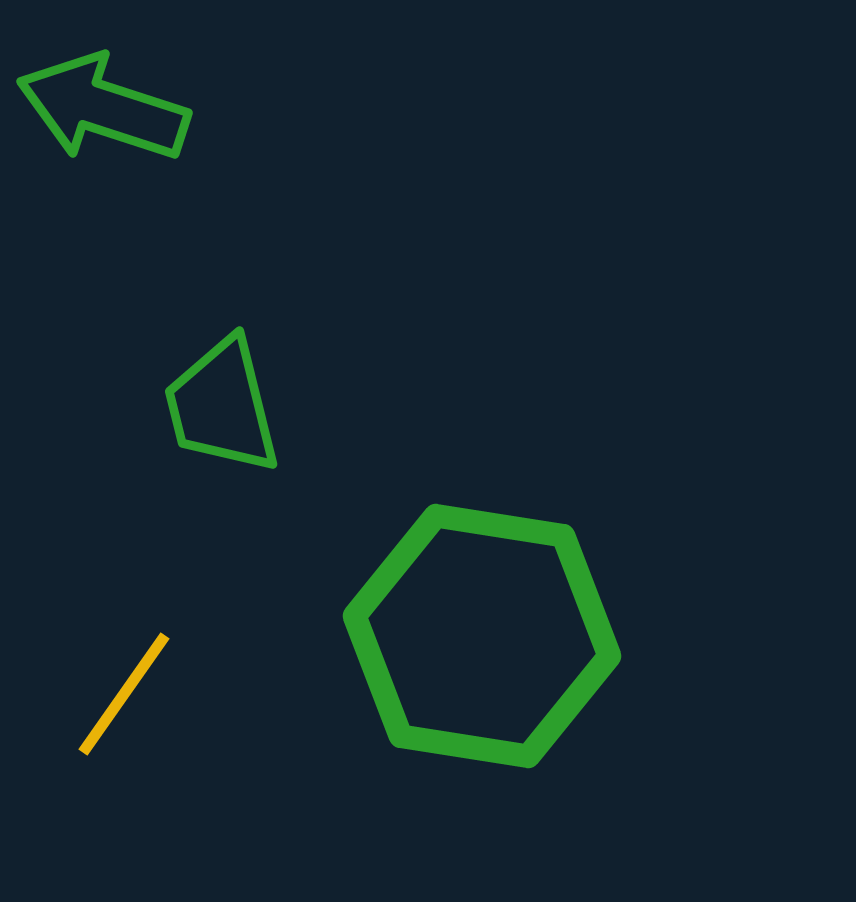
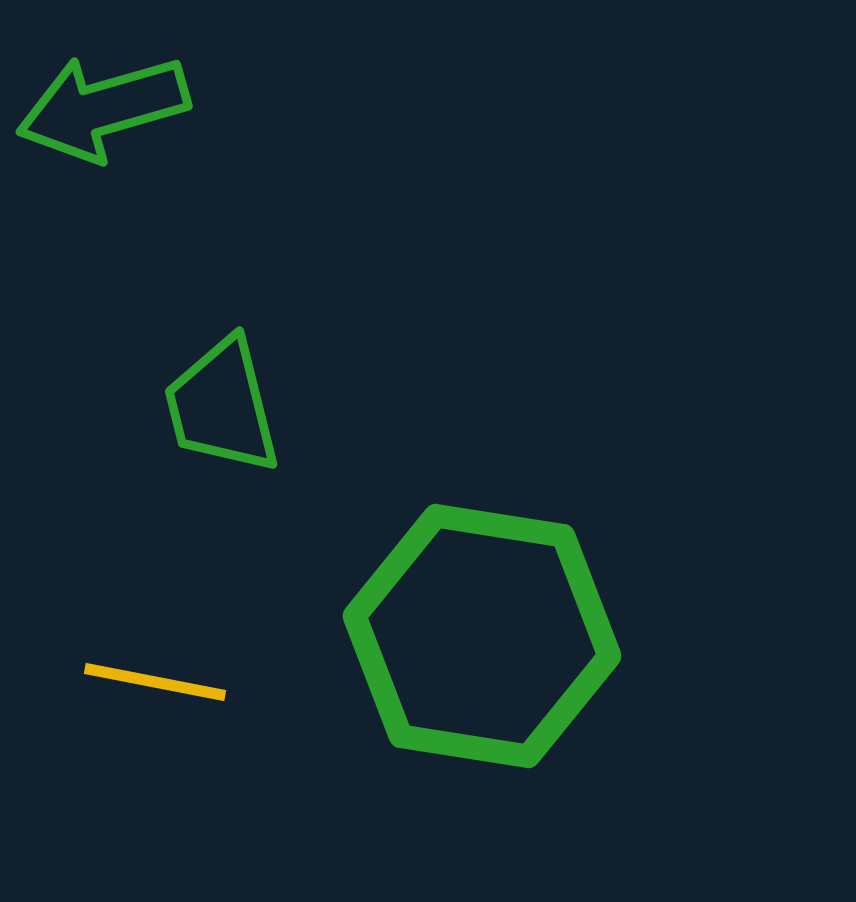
green arrow: rotated 34 degrees counterclockwise
yellow line: moved 31 px right, 12 px up; rotated 66 degrees clockwise
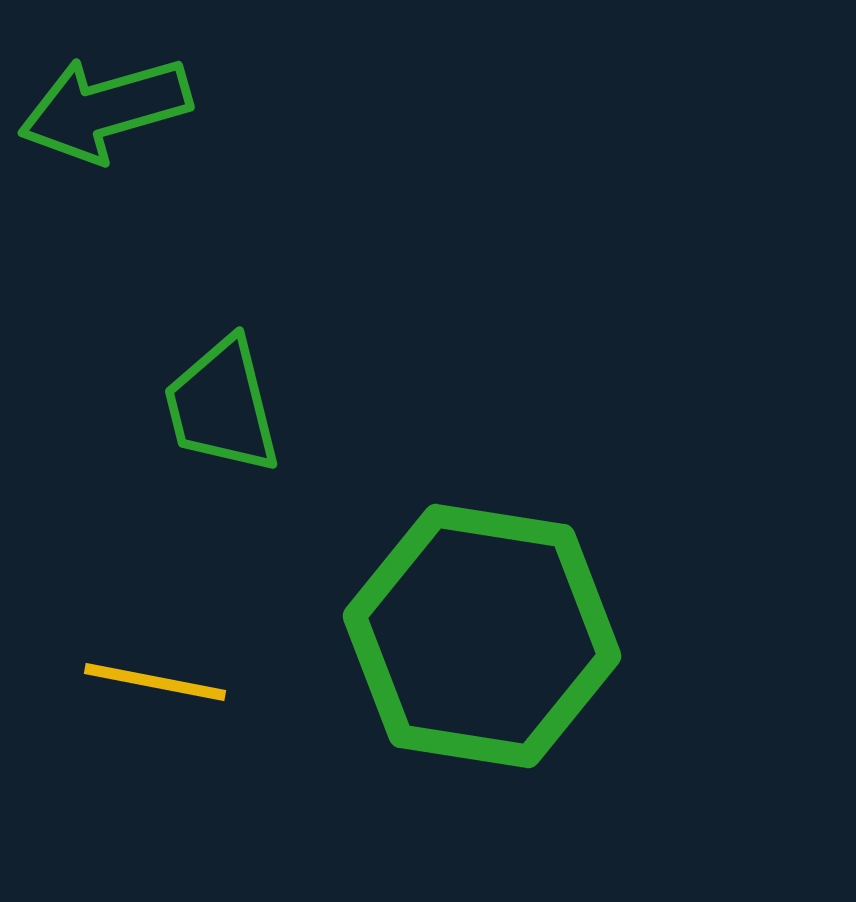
green arrow: moved 2 px right, 1 px down
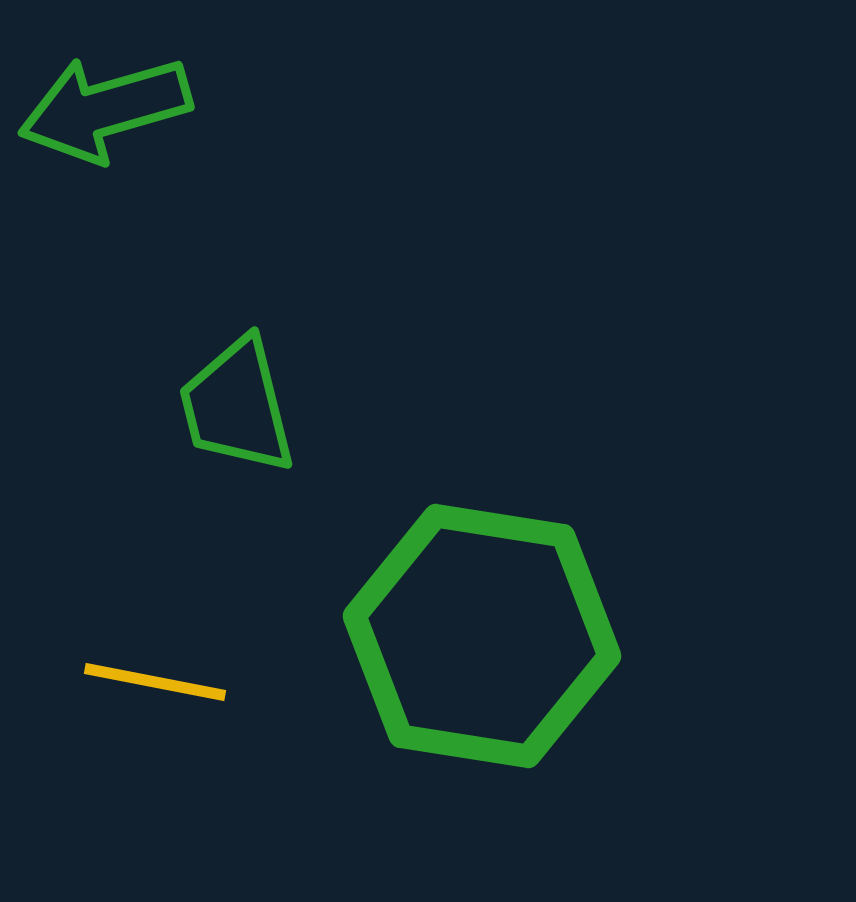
green trapezoid: moved 15 px right
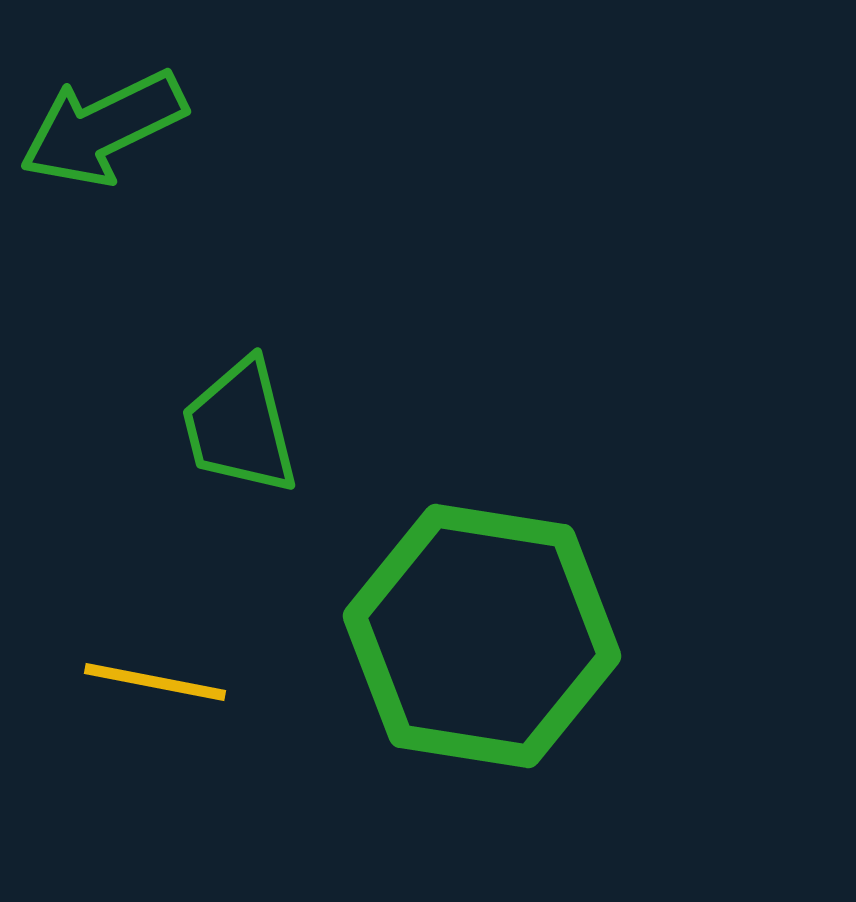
green arrow: moved 2 px left, 19 px down; rotated 10 degrees counterclockwise
green trapezoid: moved 3 px right, 21 px down
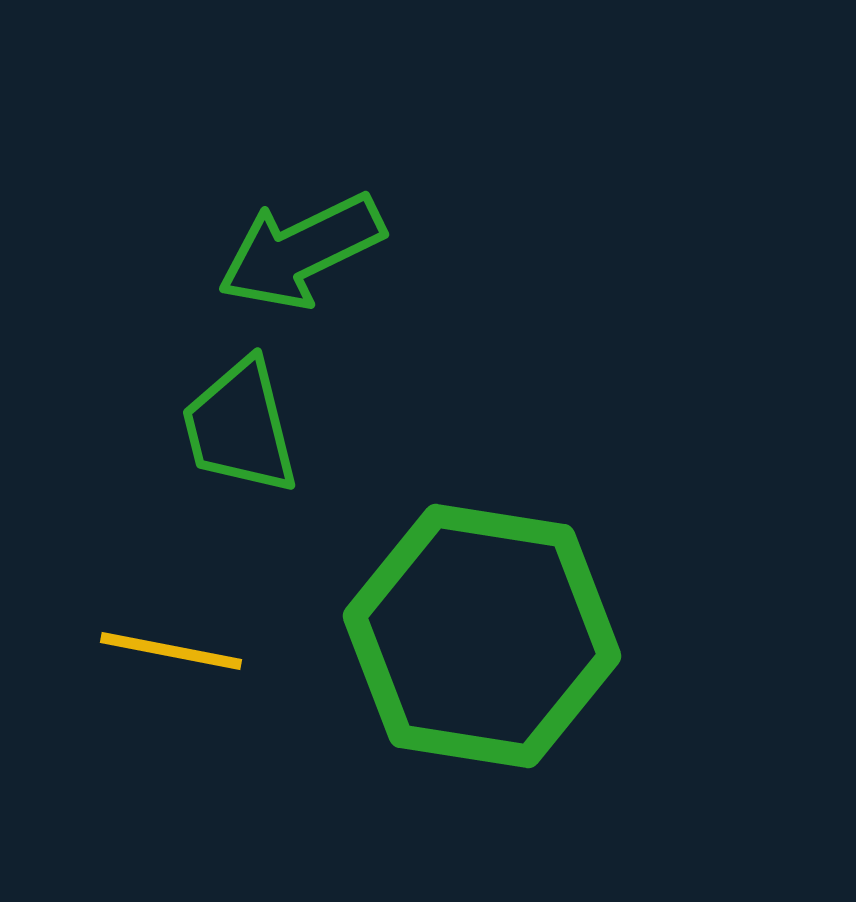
green arrow: moved 198 px right, 123 px down
yellow line: moved 16 px right, 31 px up
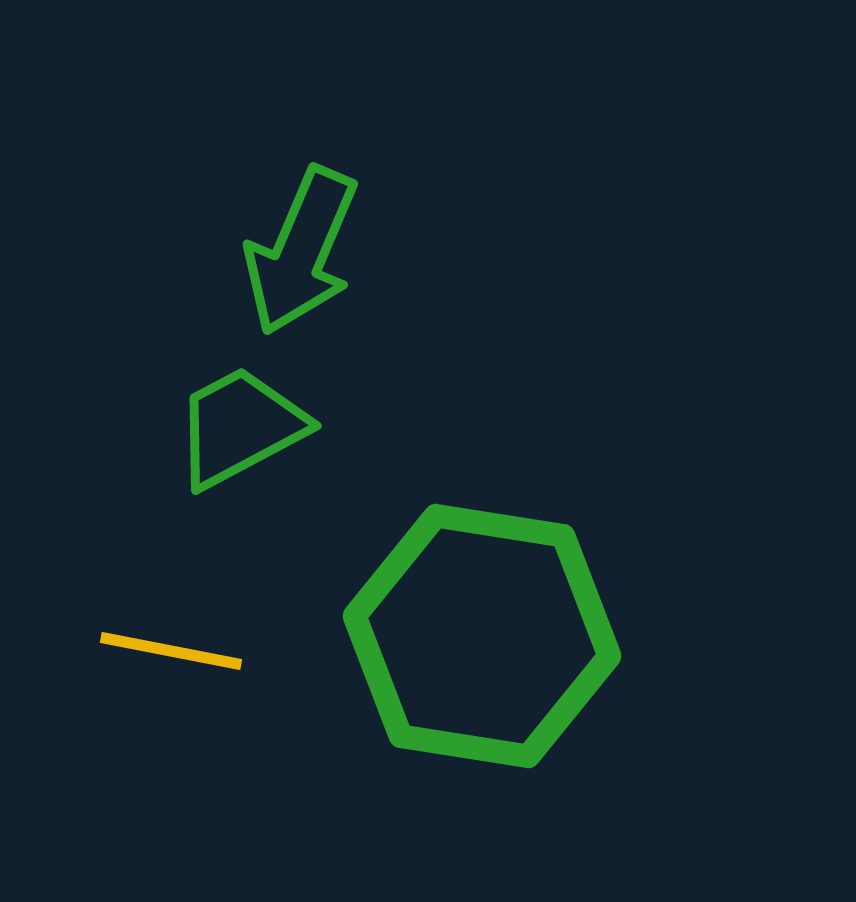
green arrow: rotated 41 degrees counterclockwise
green trapezoid: rotated 76 degrees clockwise
